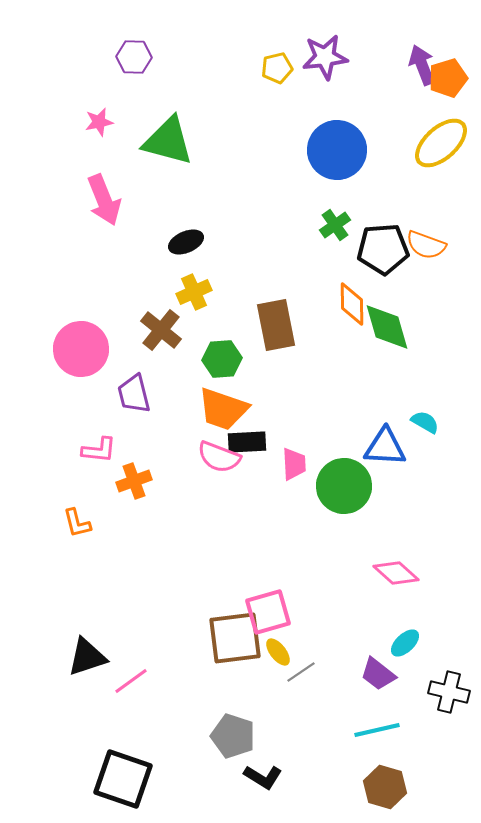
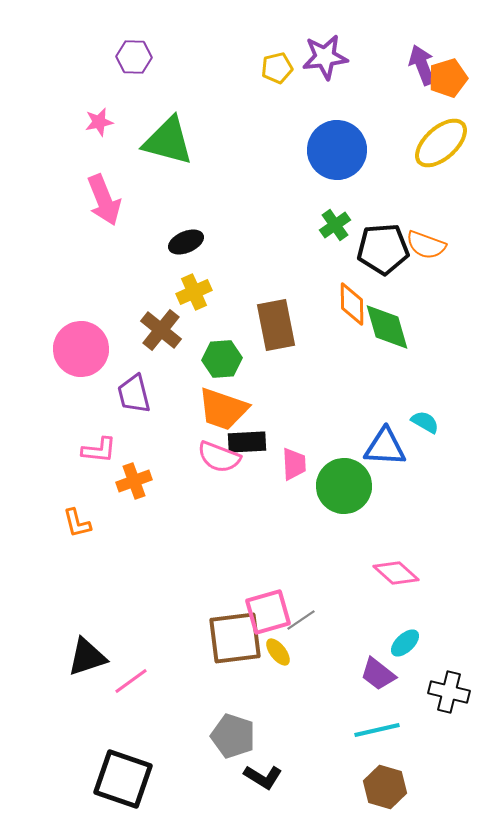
gray line at (301, 672): moved 52 px up
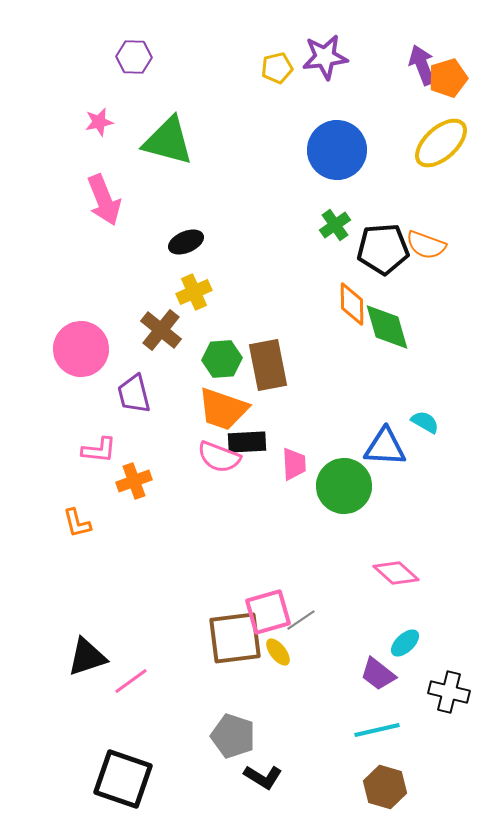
brown rectangle at (276, 325): moved 8 px left, 40 px down
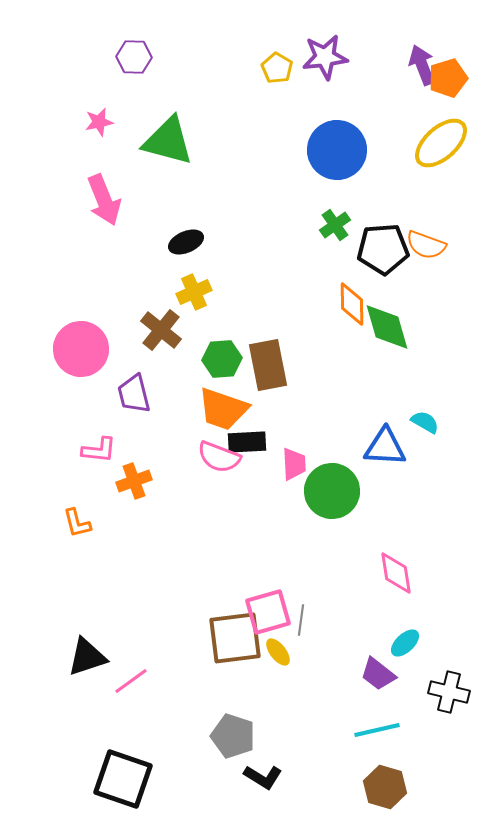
yellow pentagon at (277, 68): rotated 28 degrees counterclockwise
green circle at (344, 486): moved 12 px left, 5 px down
pink diamond at (396, 573): rotated 39 degrees clockwise
gray line at (301, 620): rotated 48 degrees counterclockwise
